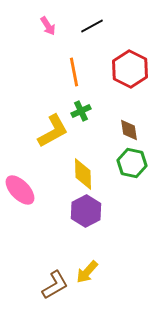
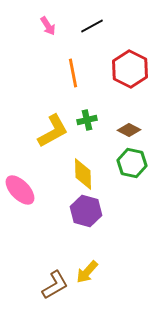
orange line: moved 1 px left, 1 px down
green cross: moved 6 px right, 9 px down; rotated 12 degrees clockwise
brown diamond: rotated 55 degrees counterclockwise
purple hexagon: rotated 16 degrees counterclockwise
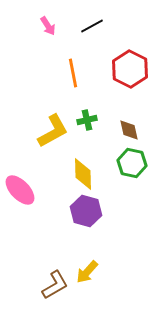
brown diamond: rotated 50 degrees clockwise
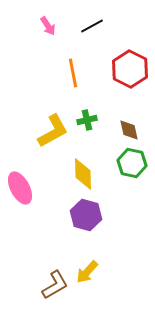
pink ellipse: moved 2 px up; rotated 16 degrees clockwise
purple hexagon: moved 4 px down
